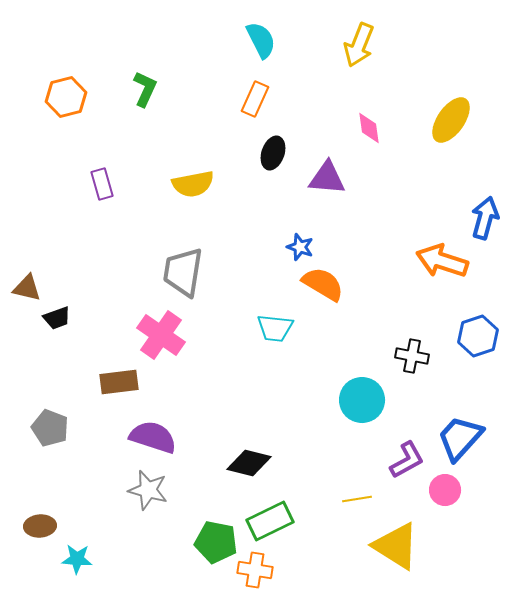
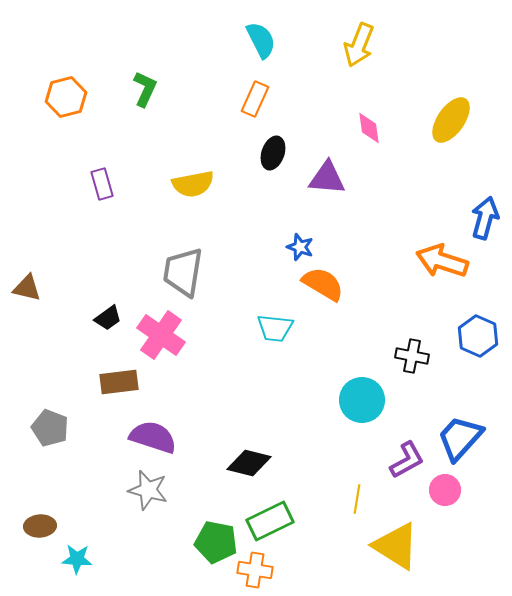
black trapezoid: moved 51 px right; rotated 16 degrees counterclockwise
blue hexagon: rotated 18 degrees counterclockwise
yellow line: rotated 72 degrees counterclockwise
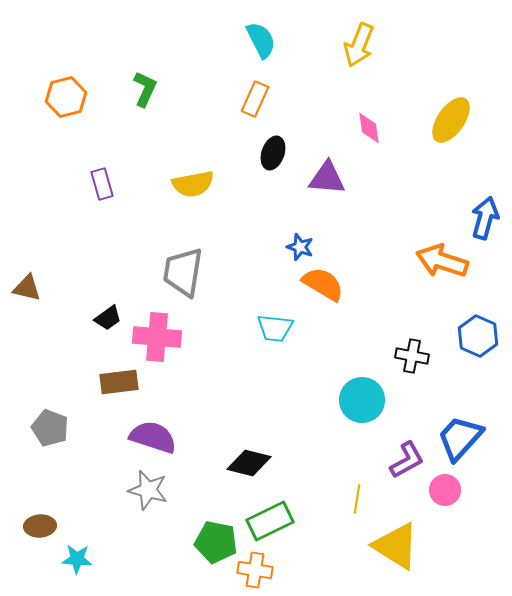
pink cross: moved 4 px left, 2 px down; rotated 30 degrees counterclockwise
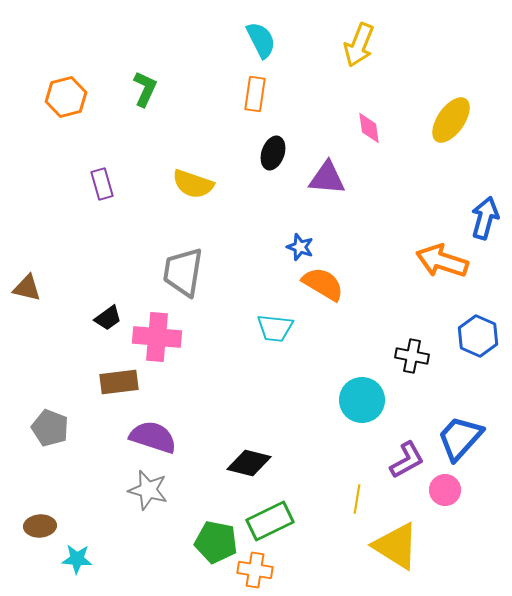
orange rectangle: moved 5 px up; rotated 16 degrees counterclockwise
yellow semicircle: rotated 30 degrees clockwise
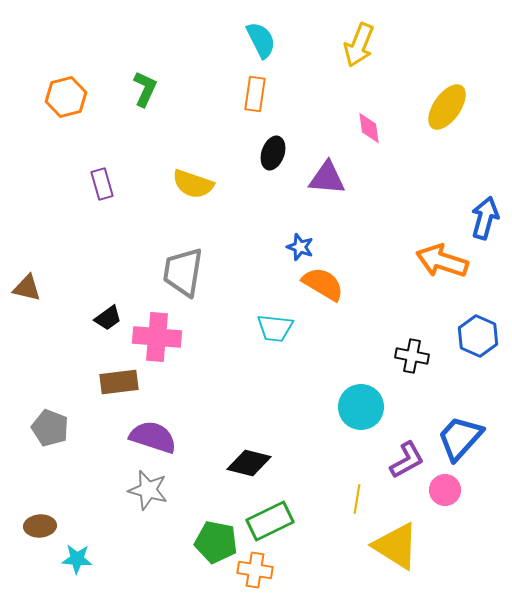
yellow ellipse: moved 4 px left, 13 px up
cyan circle: moved 1 px left, 7 px down
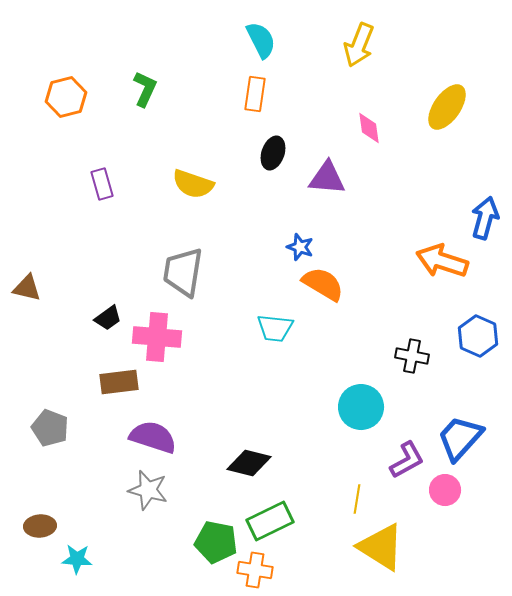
yellow triangle: moved 15 px left, 1 px down
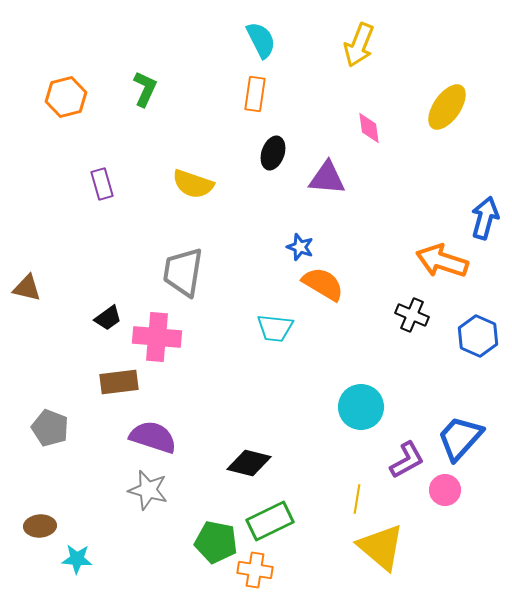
black cross: moved 41 px up; rotated 12 degrees clockwise
yellow triangle: rotated 8 degrees clockwise
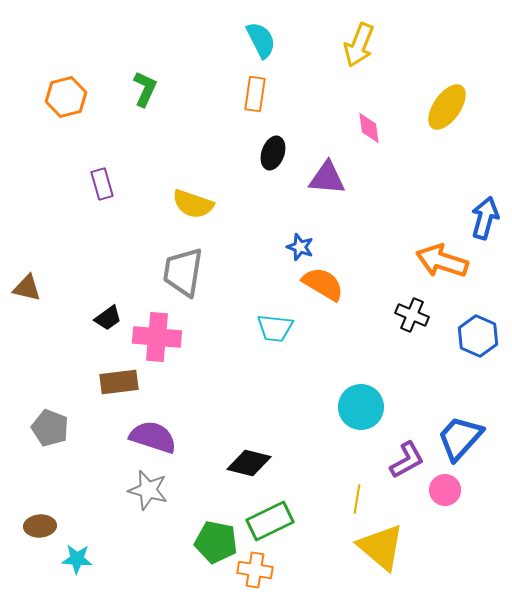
yellow semicircle: moved 20 px down
